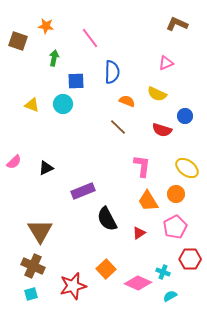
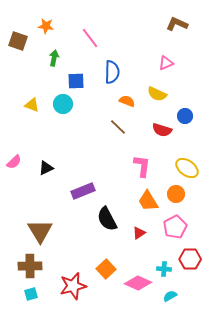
brown cross: moved 3 px left; rotated 25 degrees counterclockwise
cyan cross: moved 1 px right, 3 px up; rotated 16 degrees counterclockwise
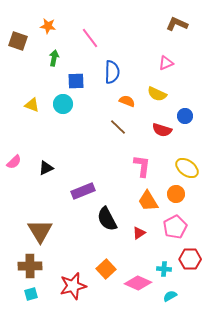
orange star: moved 2 px right
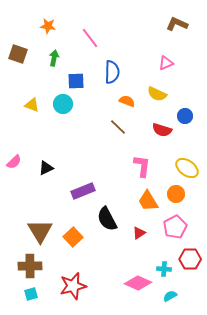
brown square: moved 13 px down
orange square: moved 33 px left, 32 px up
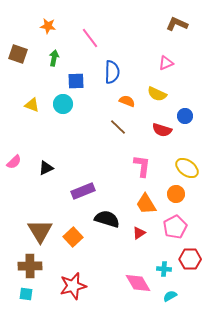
orange trapezoid: moved 2 px left, 3 px down
black semicircle: rotated 135 degrees clockwise
pink diamond: rotated 36 degrees clockwise
cyan square: moved 5 px left; rotated 24 degrees clockwise
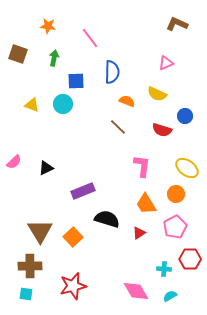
pink diamond: moved 2 px left, 8 px down
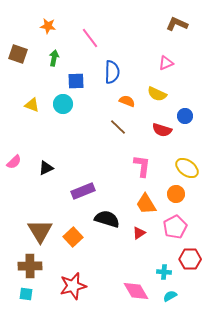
cyan cross: moved 3 px down
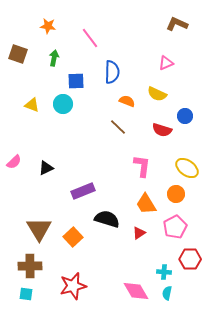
brown triangle: moved 1 px left, 2 px up
cyan semicircle: moved 3 px left, 3 px up; rotated 48 degrees counterclockwise
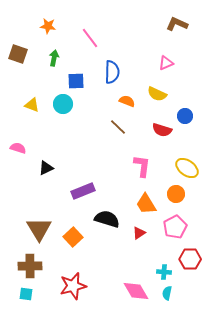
pink semicircle: moved 4 px right, 14 px up; rotated 119 degrees counterclockwise
